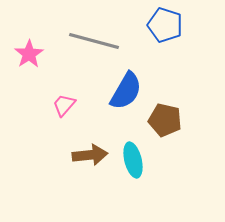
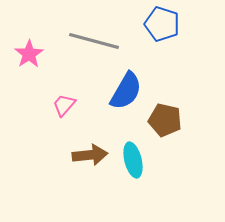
blue pentagon: moved 3 px left, 1 px up
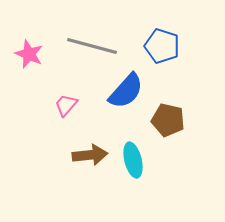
blue pentagon: moved 22 px down
gray line: moved 2 px left, 5 px down
pink star: rotated 16 degrees counterclockwise
blue semicircle: rotated 12 degrees clockwise
pink trapezoid: moved 2 px right
brown pentagon: moved 3 px right
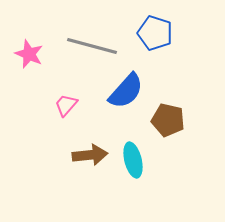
blue pentagon: moved 7 px left, 13 px up
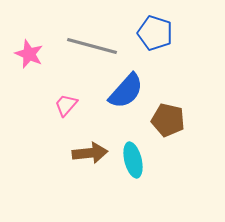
brown arrow: moved 2 px up
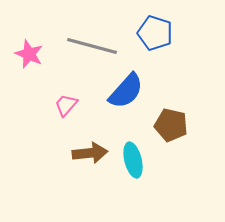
brown pentagon: moved 3 px right, 5 px down
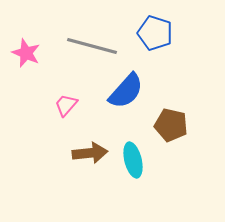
pink star: moved 3 px left, 1 px up
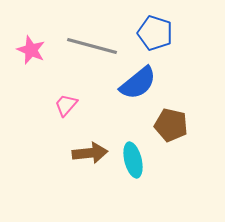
pink star: moved 5 px right, 3 px up
blue semicircle: moved 12 px right, 8 px up; rotated 9 degrees clockwise
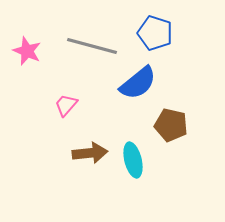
pink star: moved 4 px left, 1 px down
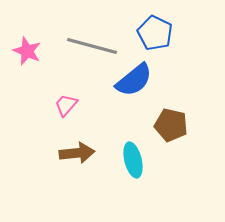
blue pentagon: rotated 8 degrees clockwise
blue semicircle: moved 4 px left, 3 px up
brown arrow: moved 13 px left
